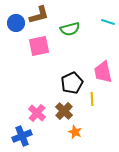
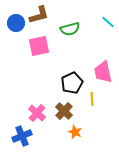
cyan line: rotated 24 degrees clockwise
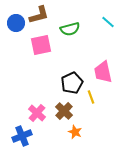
pink square: moved 2 px right, 1 px up
yellow line: moved 1 px left, 2 px up; rotated 16 degrees counterclockwise
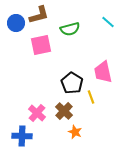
black pentagon: rotated 15 degrees counterclockwise
blue cross: rotated 24 degrees clockwise
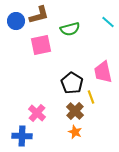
blue circle: moved 2 px up
brown cross: moved 11 px right
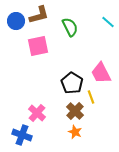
green semicircle: moved 2 px up; rotated 102 degrees counterclockwise
pink square: moved 3 px left, 1 px down
pink trapezoid: moved 2 px left, 1 px down; rotated 15 degrees counterclockwise
blue cross: moved 1 px up; rotated 18 degrees clockwise
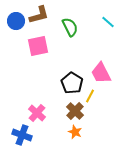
yellow line: moved 1 px left, 1 px up; rotated 48 degrees clockwise
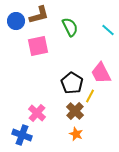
cyan line: moved 8 px down
orange star: moved 1 px right, 2 px down
